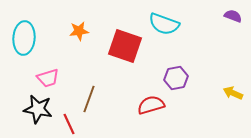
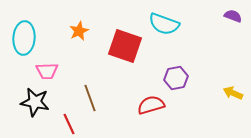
orange star: rotated 18 degrees counterclockwise
pink trapezoid: moved 1 px left, 7 px up; rotated 15 degrees clockwise
brown line: moved 1 px right, 1 px up; rotated 40 degrees counterclockwise
black star: moved 3 px left, 7 px up
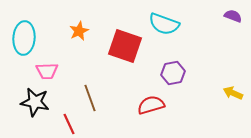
purple hexagon: moved 3 px left, 5 px up
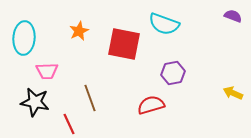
red square: moved 1 px left, 2 px up; rotated 8 degrees counterclockwise
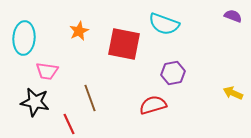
pink trapezoid: rotated 10 degrees clockwise
red semicircle: moved 2 px right
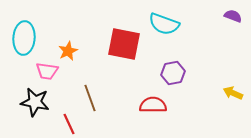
orange star: moved 11 px left, 20 px down
red semicircle: rotated 16 degrees clockwise
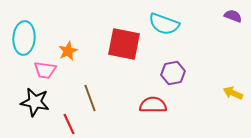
pink trapezoid: moved 2 px left, 1 px up
